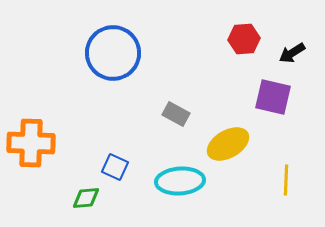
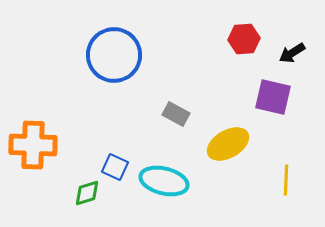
blue circle: moved 1 px right, 2 px down
orange cross: moved 2 px right, 2 px down
cyan ellipse: moved 16 px left; rotated 18 degrees clockwise
green diamond: moved 1 px right, 5 px up; rotated 12 degrees counterclockwise
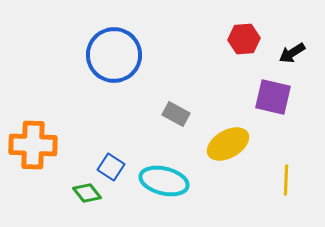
blue square: moved 4 px left; rotated 8 degrees clockwise
green diamond: rotated 68 degrees clockwise
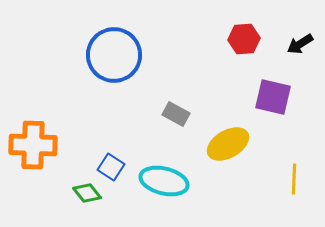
black arrow: moved 8 px right, 9 px up
yellow line: moved 8 px right, 1 px up
